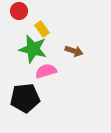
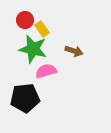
red circle: moved 6 px right, 9 px down
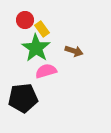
green star: moved 3 px right, 1 px up; rotated 20 degrees clockwise
black pentagon: moved 2 px left
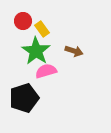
red circle: moved 2 px left, 1 px down
green star: moved 3 px down
black pentagon: moved 1 px right; rotated 12 degrees counterclockwise
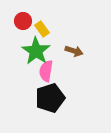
pink semicircle: rotated 65 degrees counterclockwise
black pentagon: moved 26 px right
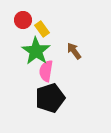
red circle: moved 1 px up
brown arrow: rotated 144 degrees counterclockwise
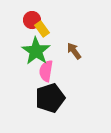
red circle: moved 9 px right
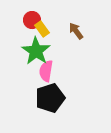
brown arrow: moved 2 px right, 20 px up
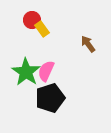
brown arrow: moved 12 px right, 13 px down
green star: moved 10 px left, 21 px down
pink semicircle: rotated 15 degrees clockwise
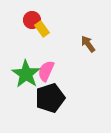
green star: moved 2 px down
